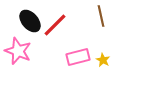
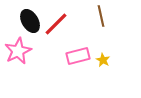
black ellipse: rotated 10 degrees clockwise
red line: moved 1 px right, 1 px up
pink star: rotated 24 degrees clockwise
pink rectangle: moved 1 px up
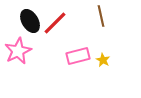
red line: moved 1 px left, 1 px up
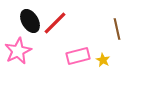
brown line: moved 16 px right, 13 px down
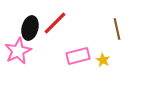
black ellipse: moved 7 px down; rotated 45 degrees clockwise
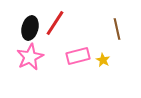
red line: rotated 12 degrees counterclockwise
pink star: moved 12 px right, 6 px down
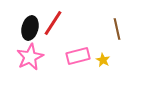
red line: moved 2 px left
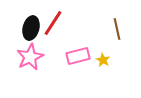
black ellipse: moved 1 px right
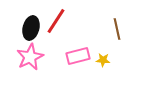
red line: moved 3 px right, 2 px up
yellow star: rotated 24 degrees counterclockwise
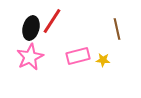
red line: moved 4 px left
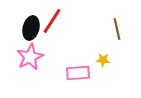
pink rectangle: moved 17 px down; rotated 10 degrees clockwise
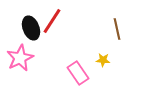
black ellipse: rotated 35 degrees counterclockwise
pink star: moved 10 px left, 1 px down
pink rectangle: rotated 60 degrees clockwise
